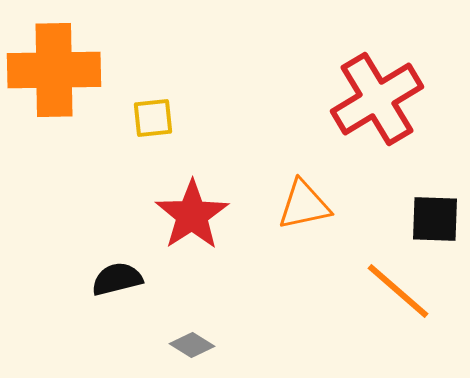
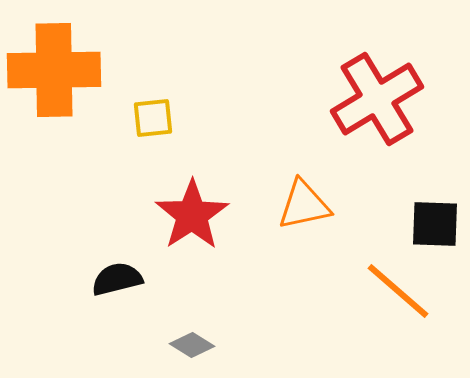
black square: moved 5 px down
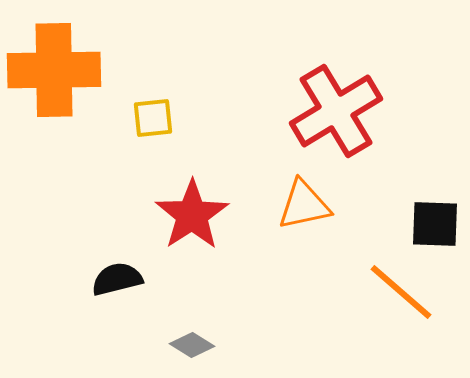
red cross: moved 41 px left, 12 px down
orange line: moved 3 px right, 1 px down
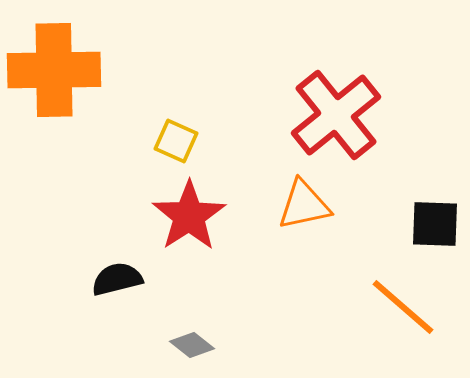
red cross: moved 4 px down; rotated 8 degrees counterclockwise
yellow square: moved 23 px right, 23 px down; rotated 30 degrees clockwise
red star: moved 3 px left, 1 px down
orange line: moved 2 px right, 15 px down
gray diamond: rotated 6 degrees clockwise
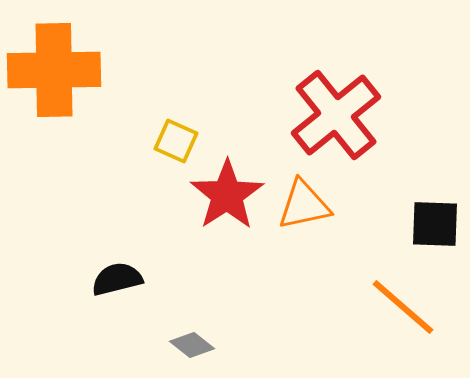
red star: moved 38 px right, 21 px up
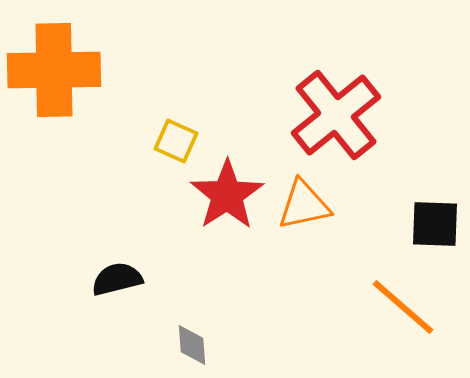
gray diamond: rotated 48 degrees clockwise
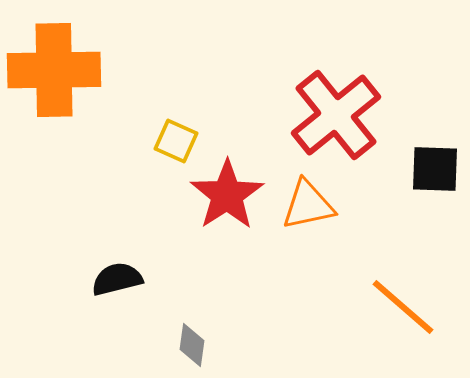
orange triangle: moved 4 px right
black square: moved 55 px up
gray diamond: rotated 12 degrees clockwise
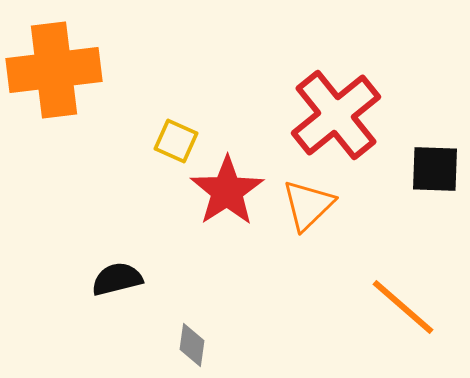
orange cross: rotated 6 degrees counterclockwise
red star: moved 4 px up
orange triangle: rotated 32 degrees counterclockwise
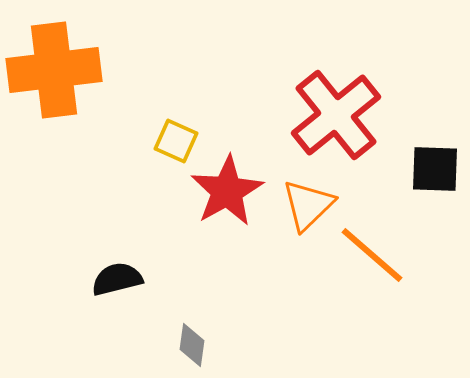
red star: rotated 4 degrees clockwise
orange line: moved 31 px left, 52 px up
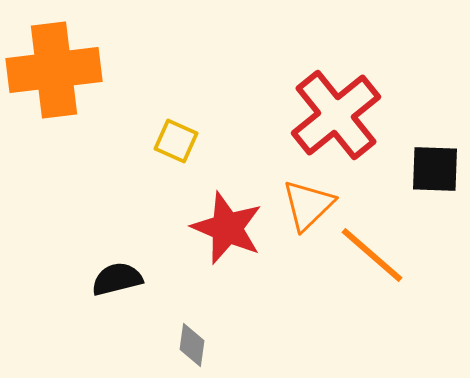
red star: moved 37 px down; rotated 20 degrees counterclockwise
